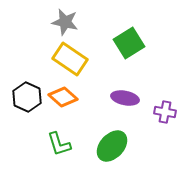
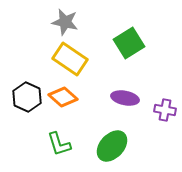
purple cross: moved 2 px up
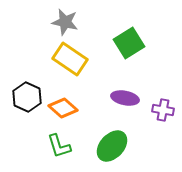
orange diamond: moved 11 px down
purple cross: moved 2 px left
green L-shape: moved 2 px down
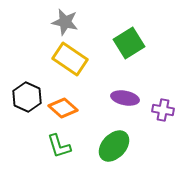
green ellipse: moved 2 px right
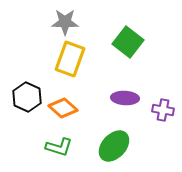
gray star: rotated 12 degrees counterclockwise
green square: moved 1 px left, 1 px up; rotated 20 degrees counterclockwise
yellow rectangle: rotated 76 degrees clockwise
purple ellipse: rotated 8 degrees counterclockwise
green L-shape: moved 1 px down; rotated 56 degrees counterclockwise
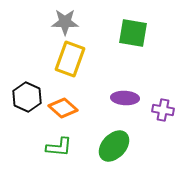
green square: moved 5 px right, 9 px up; rotated 28 degrees counterclockwise
green L-shape: rotated 12 degrees counterclockwise
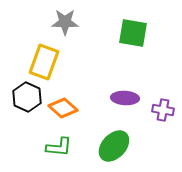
yellow rectangle: moved 26 px left, 3 px down
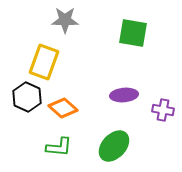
gray star: moved 2 px up
purple ellipse: moved 1 px left, 3 px up; rotated 8 degrees counterclockwise
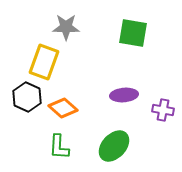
gray star: moved 1 px right, 7 px down
green L-shape: rotated 88 degrees clockwise
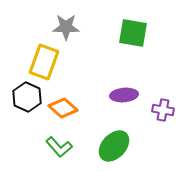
green L-shape: rotated 44 degrees counterclockwise
